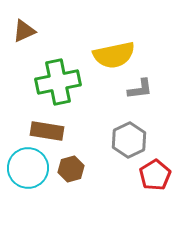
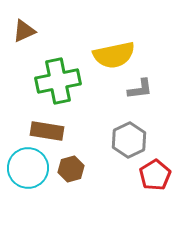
green cross: moved 1 px up
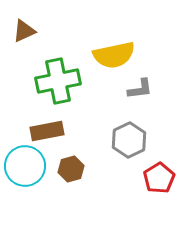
brown rectangle: rotated 20 degrees counterclockwise
cyan circle: moved 3 px left, 2 px up
red pentagon: moved 4 px right, 3 px down
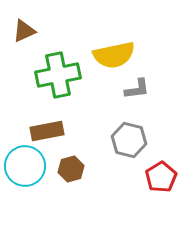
green cross: moved 6 px up
gray L-shape: moved 3 px left
gray hexagon: rotated 20 degrees counterclockwise
red pentagon: moved 2 px right, 1 px up
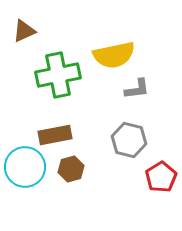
brown rectangle: moved 8 px right, 4 px down
cyan circle: moved 1 px down
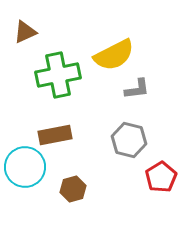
brown triangle: moved 1 px right, 1 px down
yellow semicircle: rotated 15 degrees counterclockwise
brown hexagon: moved 2 px right, 20 px down
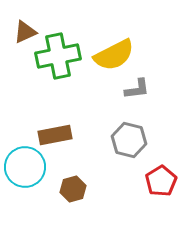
green cross: moved 19 px up
red pentagon: moved 4 px down
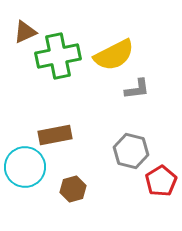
gray hexagon: moved 2 px right, 11 px down
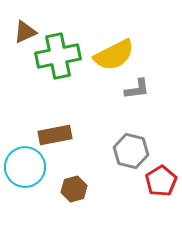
brown hexagon: moved 1 px right
